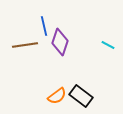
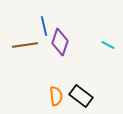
orange semicircle: moved 1 px left; rotated 60 degrees counterclockwise
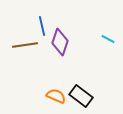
blue line: moved 2 px left
cyan line: moved 6 px up
orange semicircle: rotated 60 degrees counterclockwise
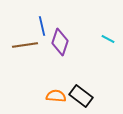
orange semicircle: rotated 18 degrees counterclockwise
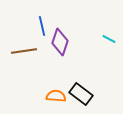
cyan line: moved 1 px right
brown line: moved 1 px left, 6 px down
black rectangle: moved 2 px up
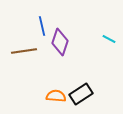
black rectangle: rotated 70 degrees counterclockwise
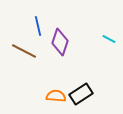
blue line: moved 4 px left
brown line: rotated 35 degrees clockwise
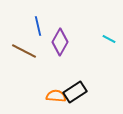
purple diamond: rotated 12 degrees clockwise
black rectangle: moved 6 px left, 2 px up
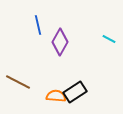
blue line: moved 1 px up
brown line: moved 6 px left, 31 px down
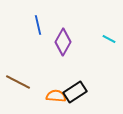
purple diamond: moved 3 px right
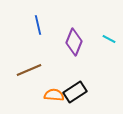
purple diamond: moved 11 px right; rotated 8 degrees counterclockwise
brown line: moved 11 px right, 12 px up; rotated 50 degrees counterclockwise
orange semicircle: moved 2 px left, 1 px up
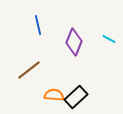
brown line: rotated 15 degrees counterclockwise
black rectangle: moved 1 px right, 5 px down; rotated 10 degrees counterclockwise
